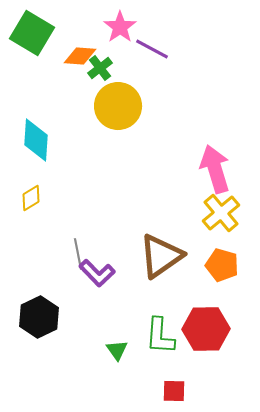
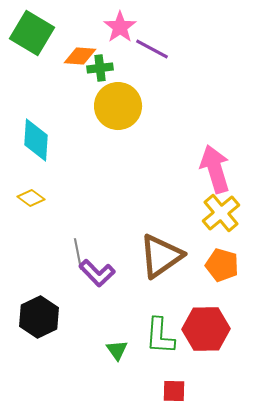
green cross: rotated 30 degrees clockwise
yellow diamond: rotated 68 degrees clockwise
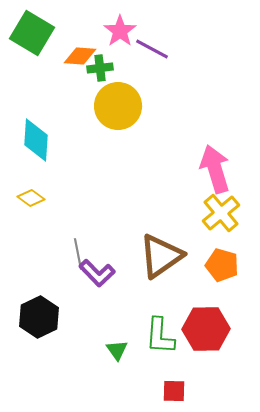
pink star: moved 4 px down
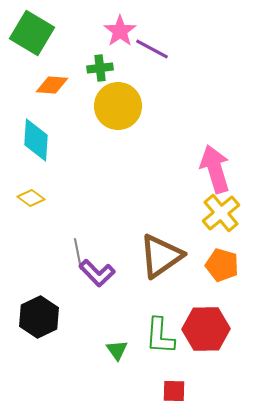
orange diamond: moved 28 px left, 29 px down
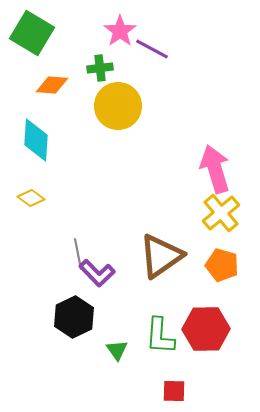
black hexagon: moved 35 px right
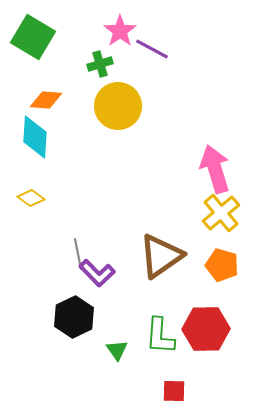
green square: moved 1 px right, 4 px down
green cross: moved 4 px up; rotated 10 degrees counterclockwise
orange diamond: moved 6 px left, 15 px down
cyan diamond: moved 1 px left, 3 px up
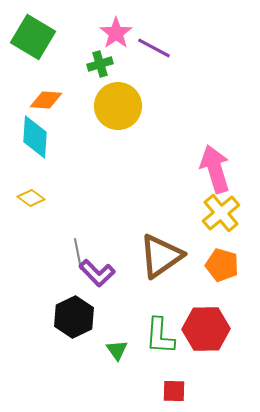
pink star: moved 4 px left, 2 px down
purple line: moved 2 px right, 1 px up
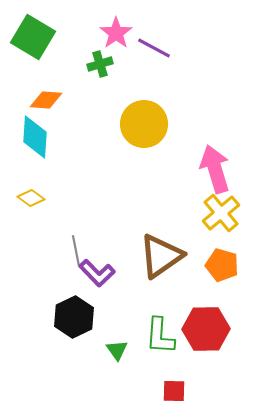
yellow circle: moved 26 px right, 18 px down
gray line: moved 2 px left, 3 px up
